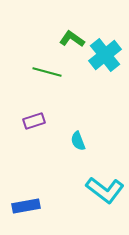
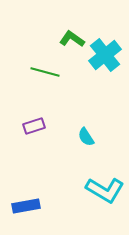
green line: moved 2 px left
purple rectangle: moved 5 px down
cyan semicircle: moved 8 px right, 4 px up; rotated 12 degrees counterclockwise
cyan L-shape: rotated 6 degrees counterclockwise
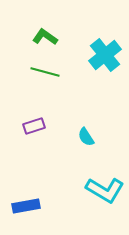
green L-shape: moved 27 px left, 2 px up
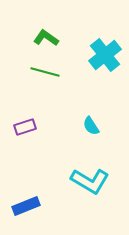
green L-shape: moved 1 px right, 1 px down
purple rectangle: moved 9 px left, 1 px down
cyan semicircle: moved 5 px right, 11 px up
cyan L-shape: moved 15 px left, 9 px up
blue rectangle: rotated 12 degrees counterclockwise
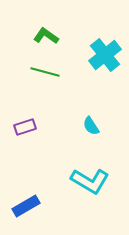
green L-shape: moved 2 px up
blue rectangle: rotated 8 degrees counterclockwise
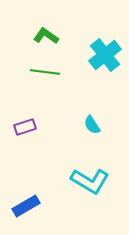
green line: rotated 8 degrees counterclockwise
cyan semicircle: moved 1 px right, 1 px up
